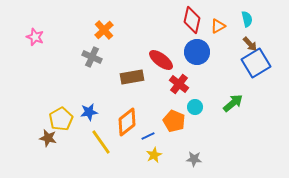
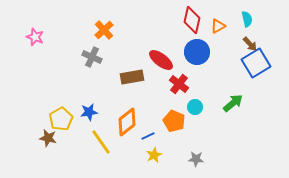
gray star: moved 2 px right
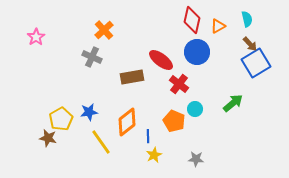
pink star: moved 1 px right; rotated 18 degrees clockwise
cyan circle: moved 2 px down
blue line: rotated 64 degrees counterclockwise
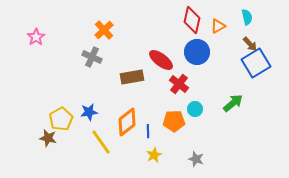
cyan semicircle: moved 2 px up
orange pentagon: rotated 25 degrees counterclockwise
blue line: moved 5 px up
gray star: rotated 14 degrees clockwise
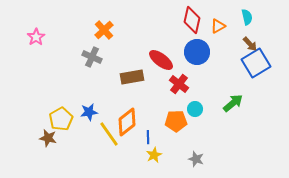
orange pentagon: moved 2 px right
blue line: moved 6 px down
yellow line: moved 8 px right, 8 px up
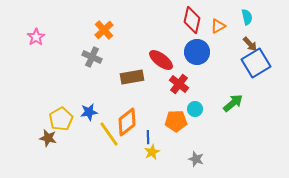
yellow star: moved 2 px left, 3 px up
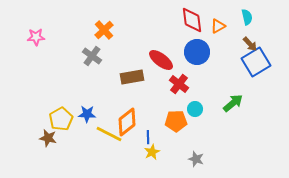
red diamond: rotated 20 degrees counterclockwise
pink star: rotated 30 degrees clockwise
gray cross: moved 1 px up; rotated 12 degrees clockwise
blue square: moved 1 px up
blue star: moved 2 px left, 2 px down; rotated 12 degrees clockwise
yellow line: rotated 28 degrees counterclockwise
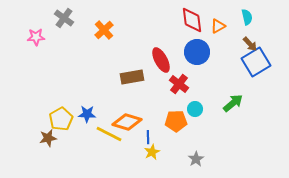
gray cross: moved 28 px left, 38 px up
red ellipse: rotated 25 degrees clockwise
orange diamond: rotated 56 degrees clockwise
brown star: rotated 24 degrees counterclockwise
gray star: rotated 21 degrees clockwise
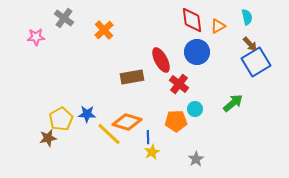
yellow line: rotated 16 degrees clockwise
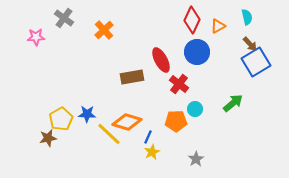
red diamond: rotated 32 degrees clockwise
blue line: rotated 24 degrees clockwise
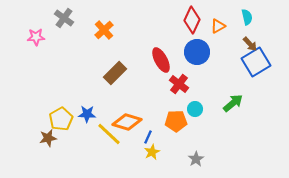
brown rectangle: moved 17 px left, 4 px up; rotated 35 degrees counterclockwise
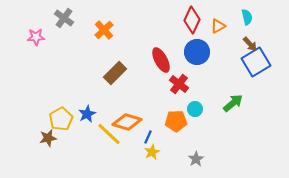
blue star: rotated 30 degrees counterclockwise
